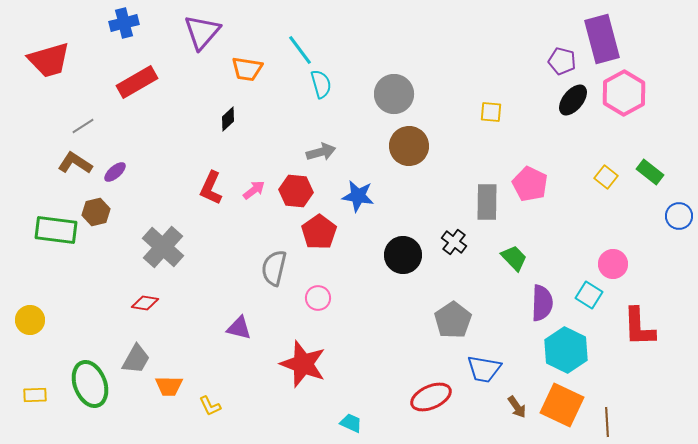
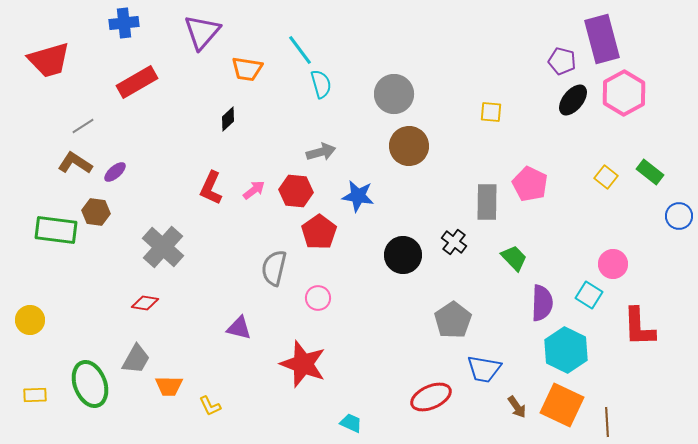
blue cross at (124, 23): rotated 8 degrees clockwise
brown hexagon at (96, 212): rotated 20 degrees clockwise
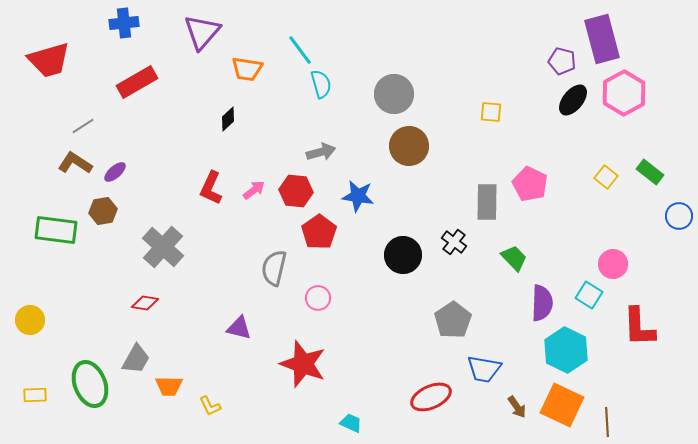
brown hexagon at (96, 212): moved 7 px right, 1 px up; rotated 16 degrees counterclockwise
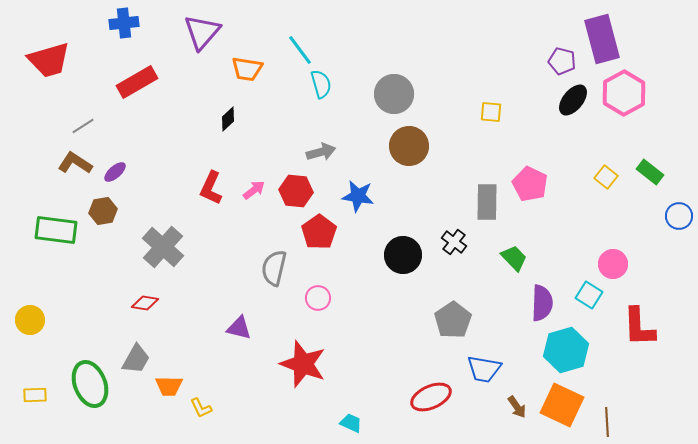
cyan hexagon at (566, 350): rotated 18 degrees clockwise
yellow L-shape at (210, 406): moved 9 px left, 2 px down
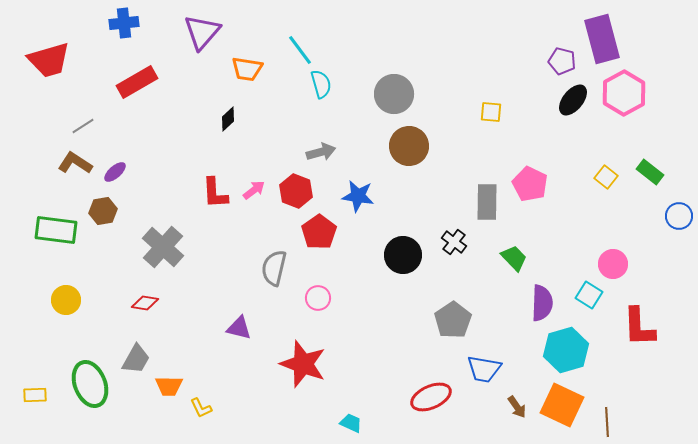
red L-shape at (211, 188): moved 4 px right, 5 px down; rotated 28 degrees counterclockwise
red hexagon at (296, 191): rotated 16 degrees clockwise
yellow circle at (30, 320): moved 36 px right, 20 px up
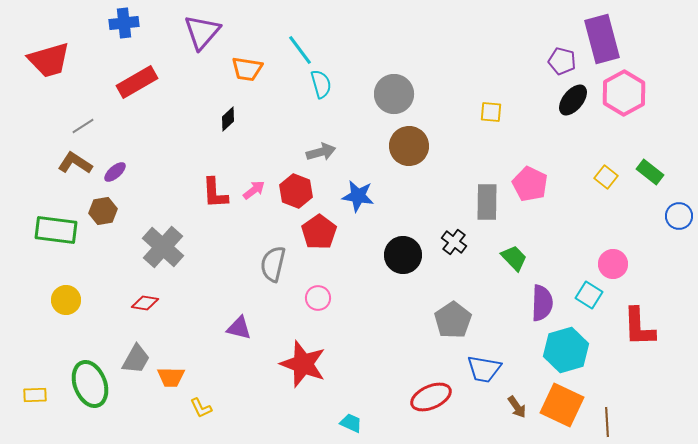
gray semicircle at (274, 268): moved 1 px left, 4 px up
orange trapezoid at (169, 386): moved 2 px right, 9 px up
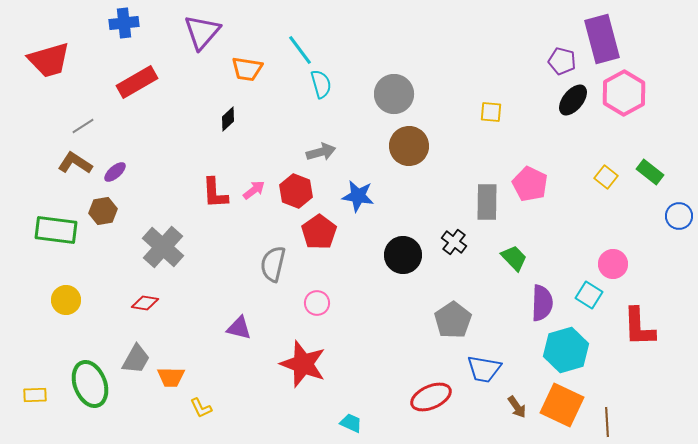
pink circle at (318, 298): moved 1 px left, 5 px down
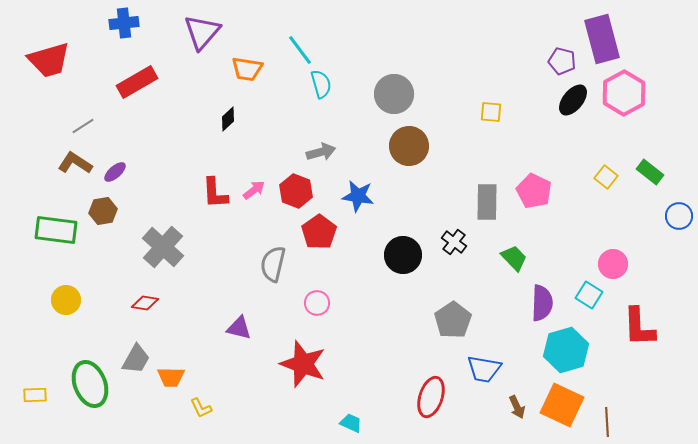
pink pentagon at (530, 184): moved 4 px right, 7 px down
red ellipse at (431, 397): rotated 48 degrees counterclockwise
brown arrow at (517, 407): rotated 10 degrees clockwise
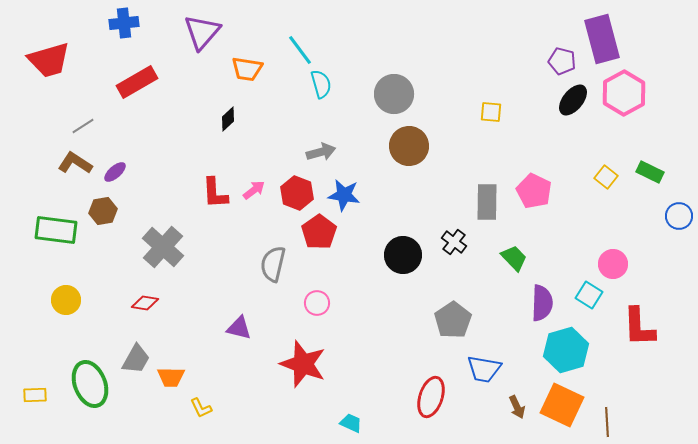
green rectangle at (650, 172): rotated 12 degrees counterclockwise
red hexagon at (296, 191): moved 1 px right, 2 px down
blue star at (358, 196): moved 14 px left, 1 px up
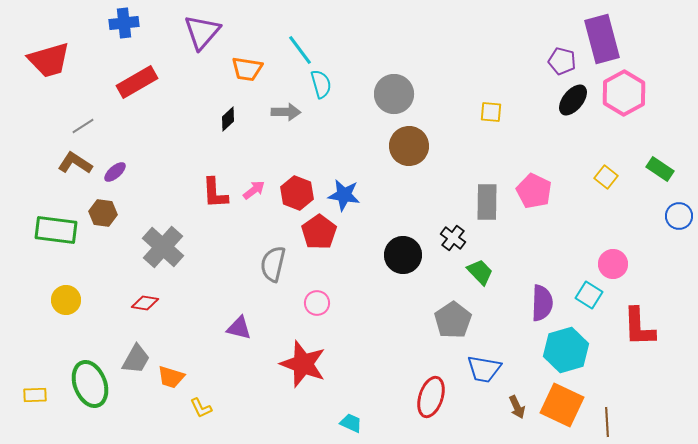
gray arrow at (321, 152): moved 35 px left, 40 px up; rotated 16 degrees clockwise
green rectangle at (650, 172): moved 10 px right, 3 px up; rotated 8 degrees clockwise
brown hexagon at (103, 211): moved 2 px down; rotated 16 degrees clockwise
black cross at (454, 242): moved 1 px left, 4 px up
green trapezoid at (514, 258): moved 34 px left, 14 px down
orange trapezoid at (171, 377): rotated 16 degrees clockwise
